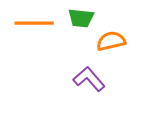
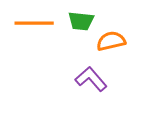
green trapezoid: moved 3 px down
purple L-shape: moved 2 px right
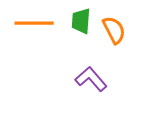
green trapezoid: rotated 88 degrees clockwise
orange semicircle: moved 3 px right, 11 px up; rotated 76 degrees clockwise
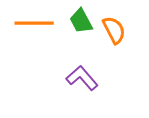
green trapezoid: rotated 32 degrees counterclockwise
purple L-shape: moved 9 px left, 1 px up
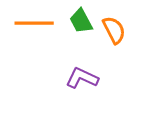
purple L-shape: rotated 24 degrees counterclockwise
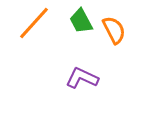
orange line: rotated 48 degrees counterclockwise
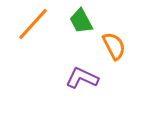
orange line: moved 1 px left, 1 px down
orange semicircle: moved 16 px down
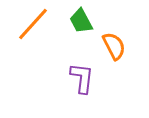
purple L-shape: rotated 72 degrees clockwise
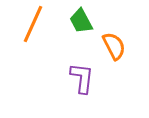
orange line: rotated 18 degrees counterclockwise
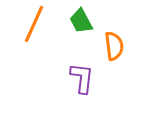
orange line: moved 1 px right
orange semicircle: rotated 20 degrees clockwise
